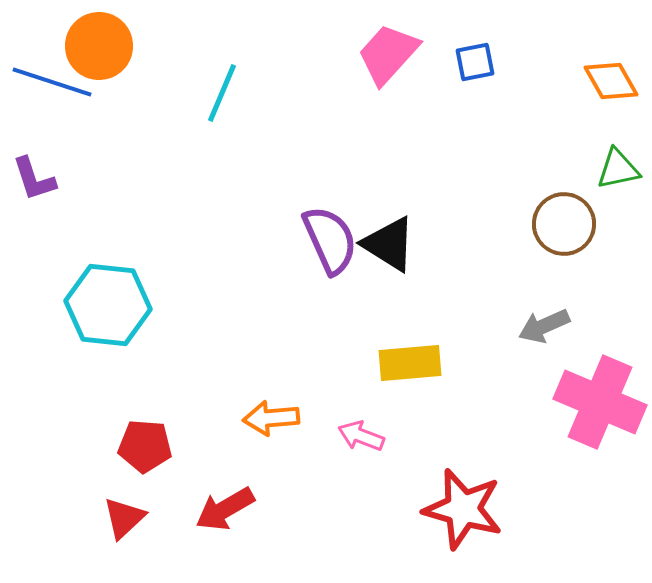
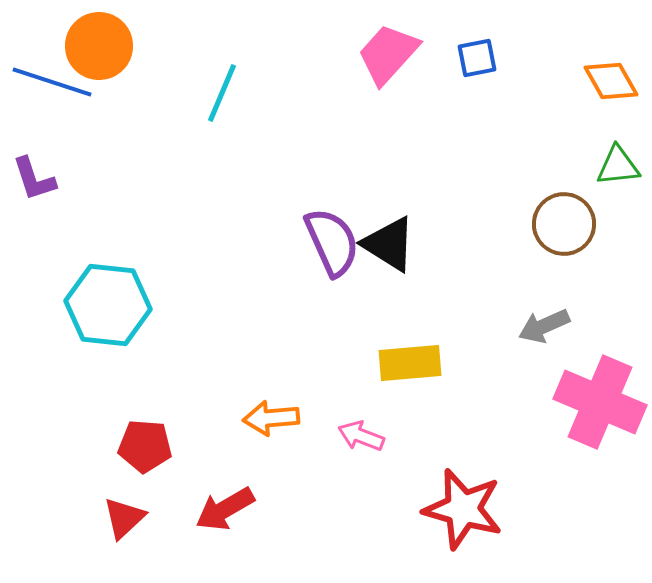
blue square: moved 2 px right, 4 px up
green triangle: moved 3 px up; rotated 6 degrees clockwise
purple semicircle: moved 2 px right, 2 px down
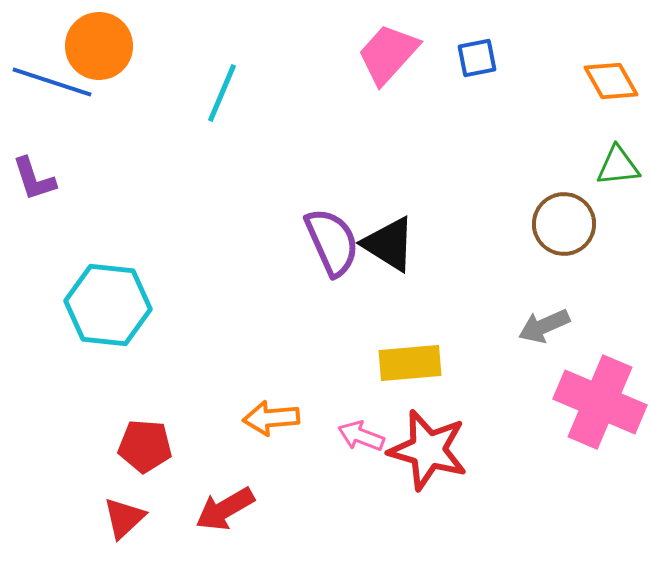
red star: moved 35 px left, 59 px up
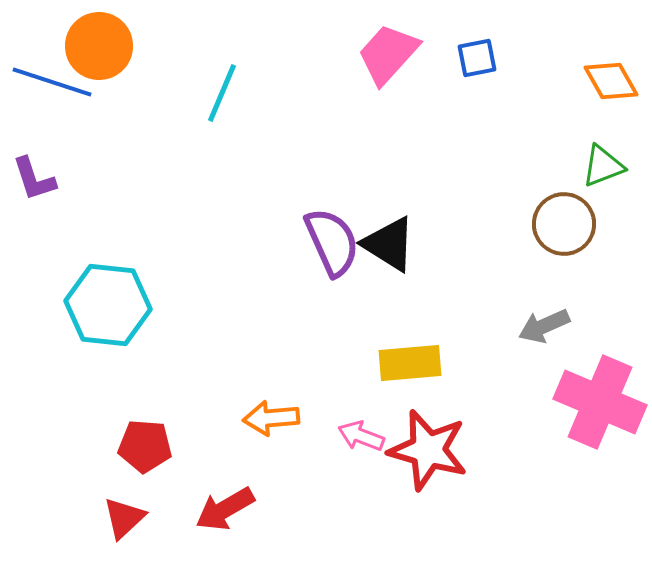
green triangle: moved 15 px left; rotated 15 degrees counterclockwise
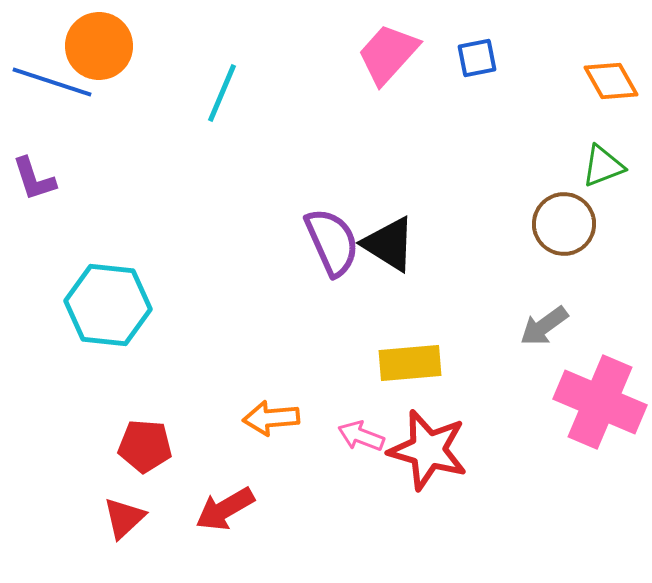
gray arrow: rotated 12 degrees counterclockwise
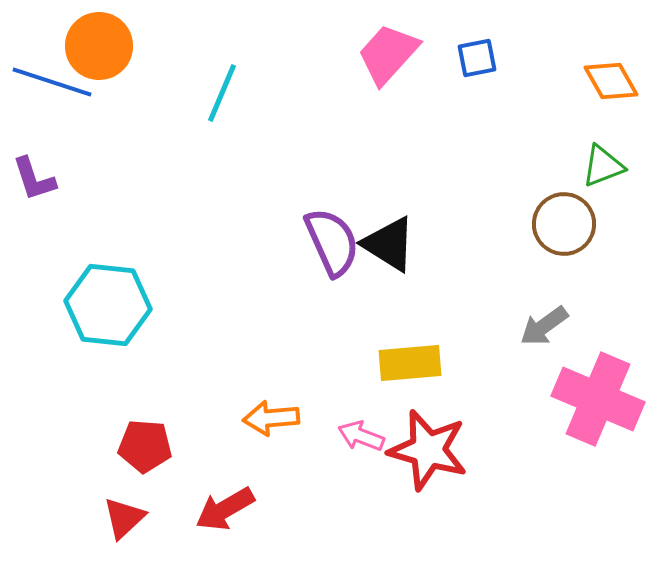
pink cross: moved 2 px left, 3 px up
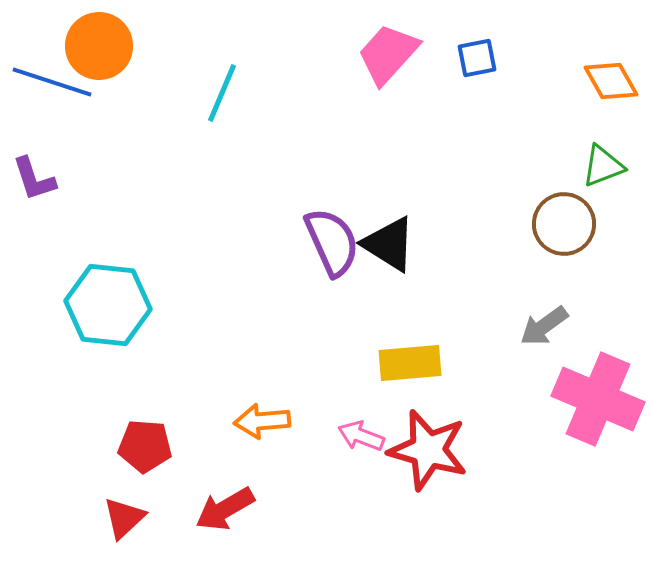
orange arrow: moved 9 px left, 3 px down
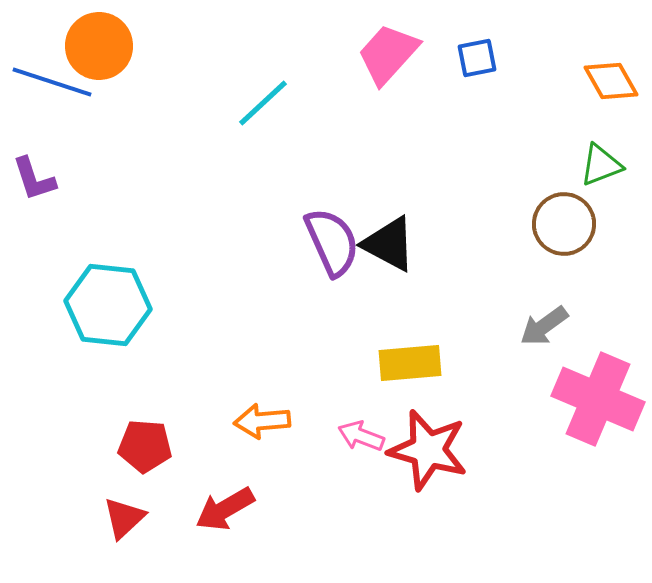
cyan line: moved 41 px right, 10 px down; rotated 24 degrees clockwise
green triangle: moved 2 px left, 1 px up
black triangle: rotated 4 degrees counterclockwise
